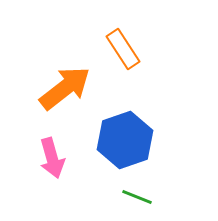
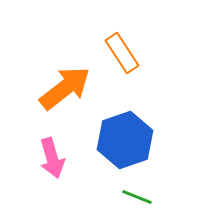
orange rectangle: moved 1 px left, 4 px down
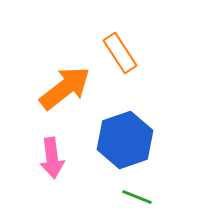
orange rectangle: moved 2 px left
pink arrow: rotated 9 degrees clockwise
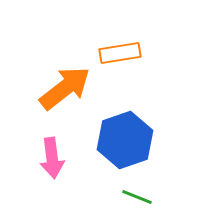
orange rectangle: rotated 66 degrees counterclockwise
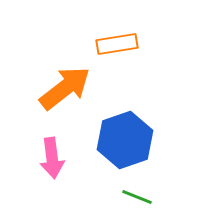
orange rectangle: moved 3 px left, 9 px up
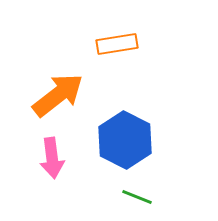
orange arrow: moved 7 px left, 7 px down
blue hexagon: rotated 14 degrees counterclockwise
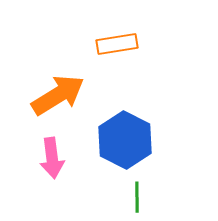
orange arrow: rotated 6 degrees clockwise
green line: rotated 68 degrees clockwise
